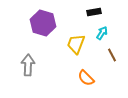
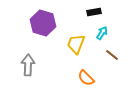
brown line: rotated 24 degrees counterclockwise
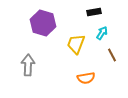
brown line: rotated 24 degrees clockwise
orange semicircle: rotated 54 degrees counterclockwise
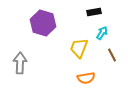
yellow trapezoid: moved 3 px right, 4 px down
gray arrow: moved 8 px left, 2 px up
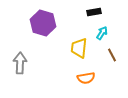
yellow trapezoid: rotated 15 degrees counterclockwise
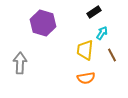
black rectangle: rotated 24 degrees counterclockwise
yellow trapezoid: moved 6 px right, 2 px down
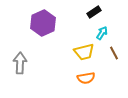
purple hexagon: rotated 20 degrees clockwise
yellow trapezoid: moved 1 px left, 2 px down; rotated 110 degrees counterclockwise
brown line: moved 2 px right, 2 px up
